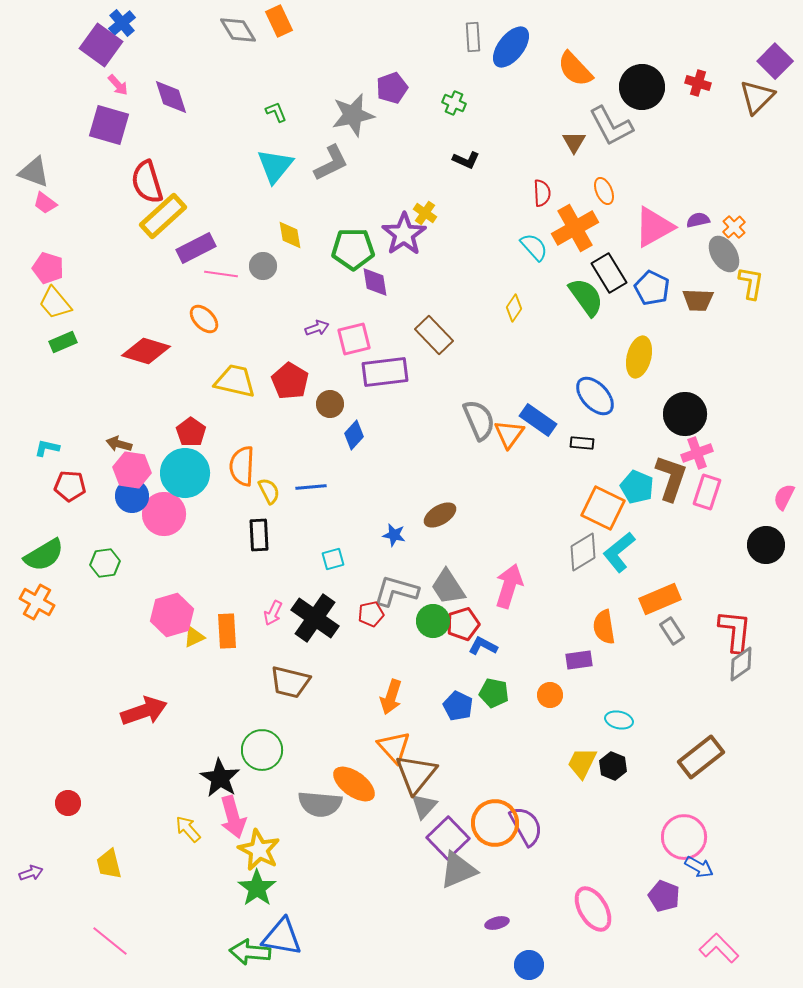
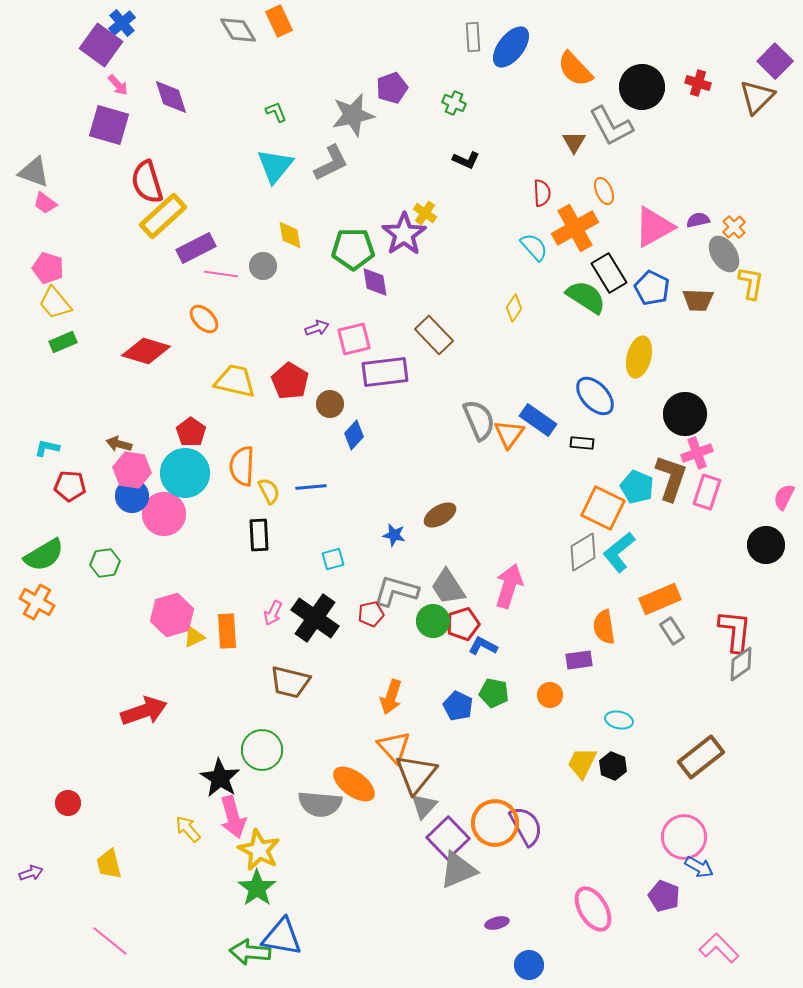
green semicircle at (586, 297): rotated 21 degrees counterclockwise
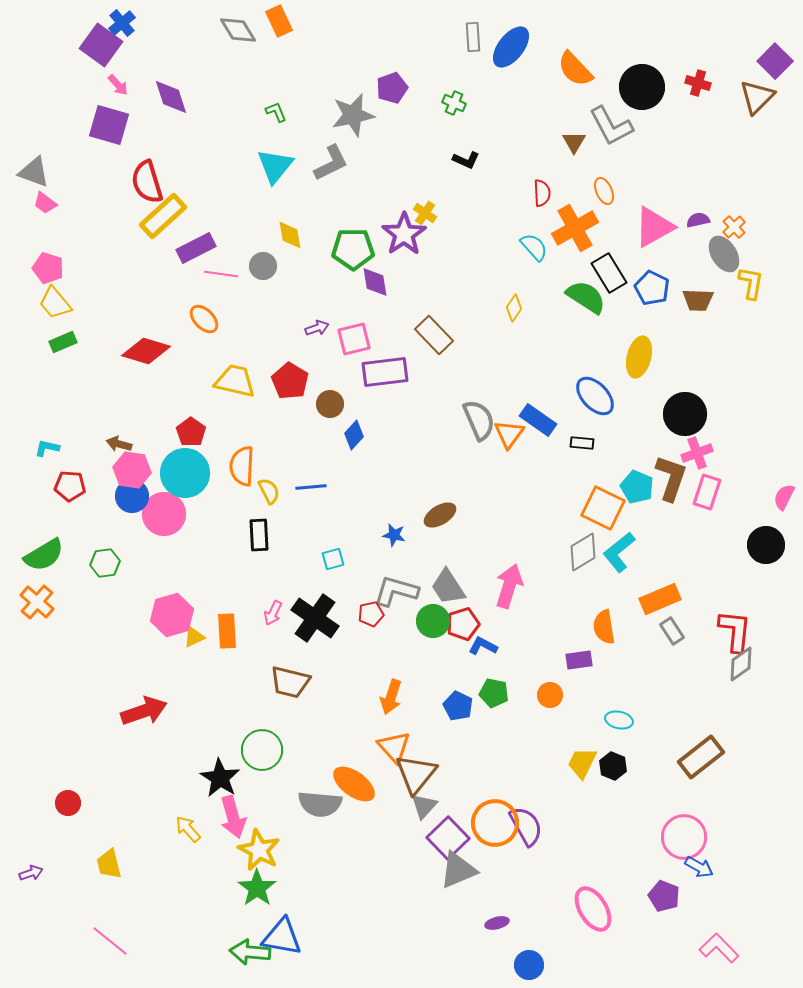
orange cross at (37, 602): rotated 12 degrees clockwise
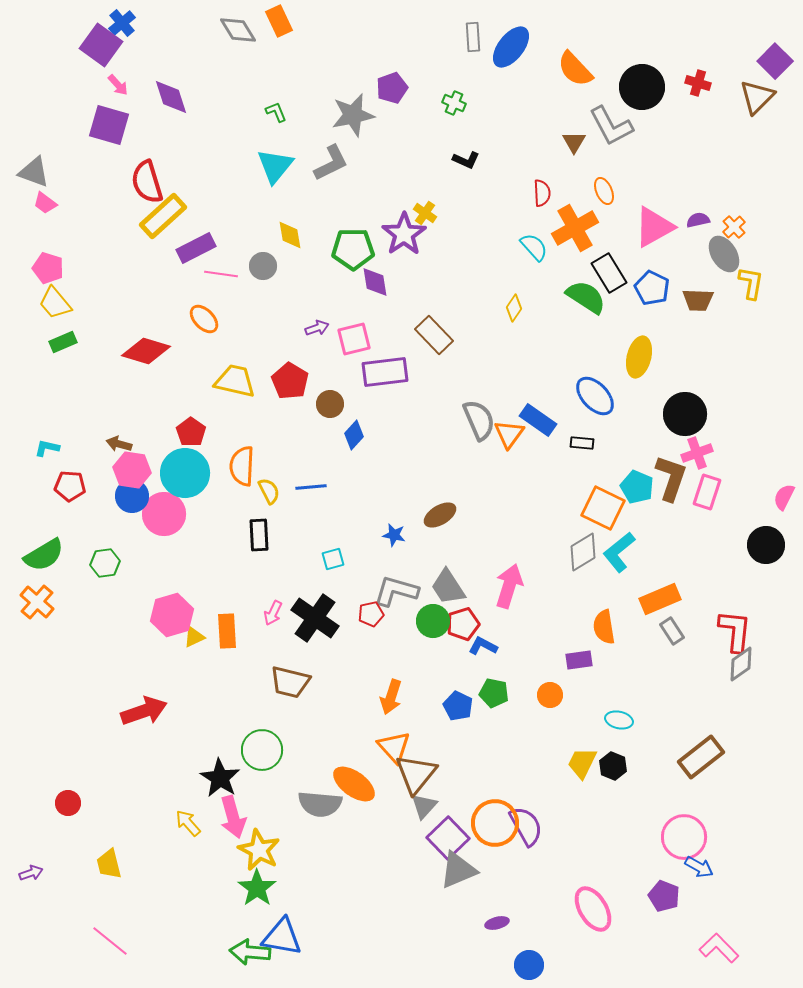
yellow arrow at (188, 829): moved 6 px up
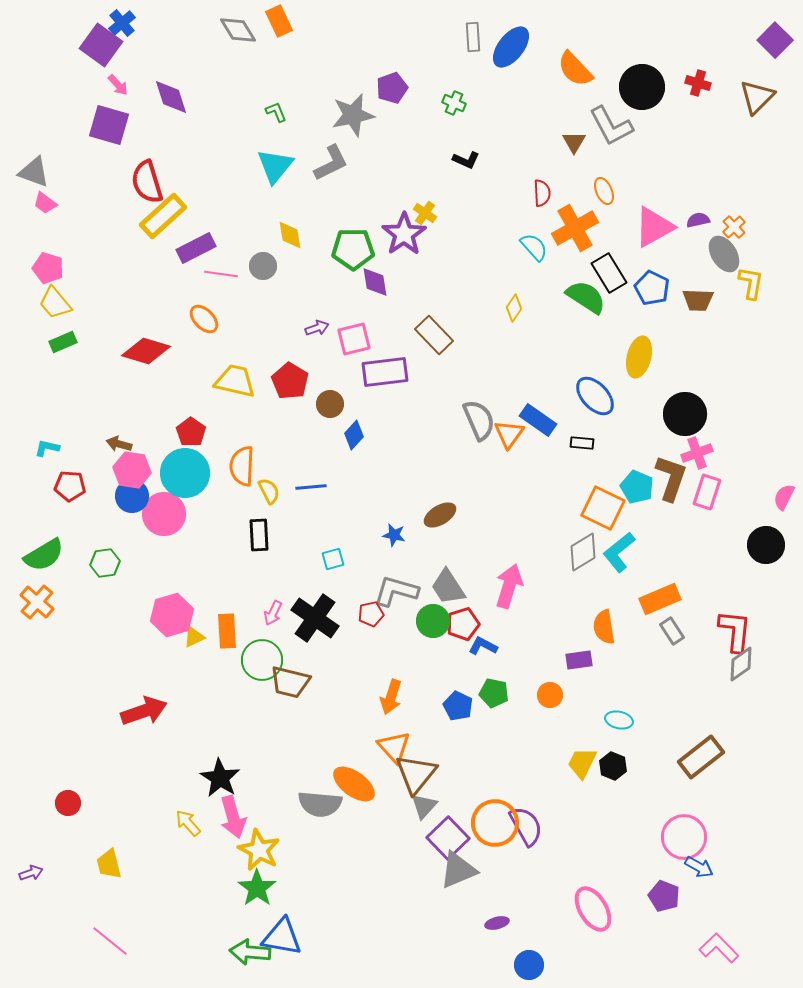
purple square at (775, 61): moved 21 px up
green circle at (262, 750): moved 90 px up
